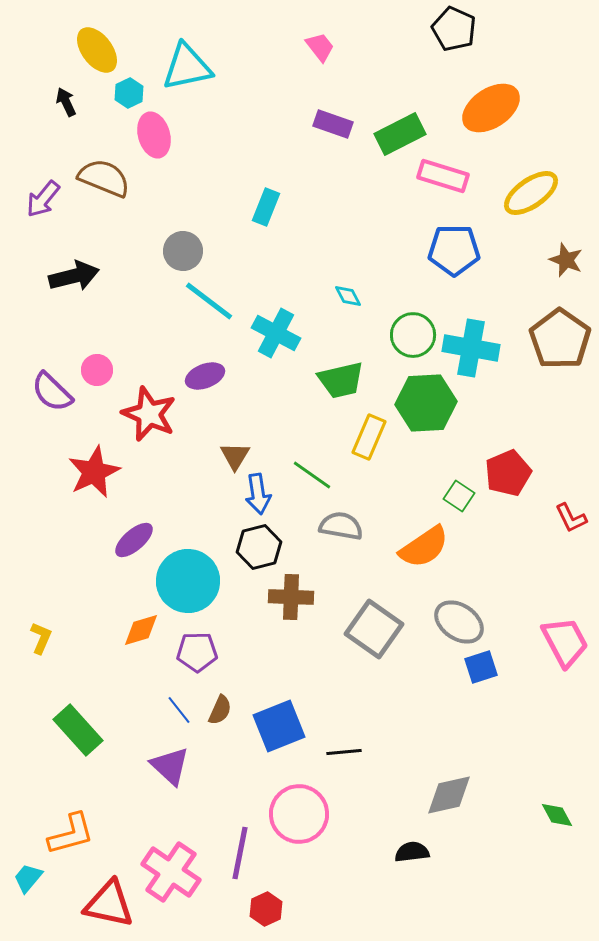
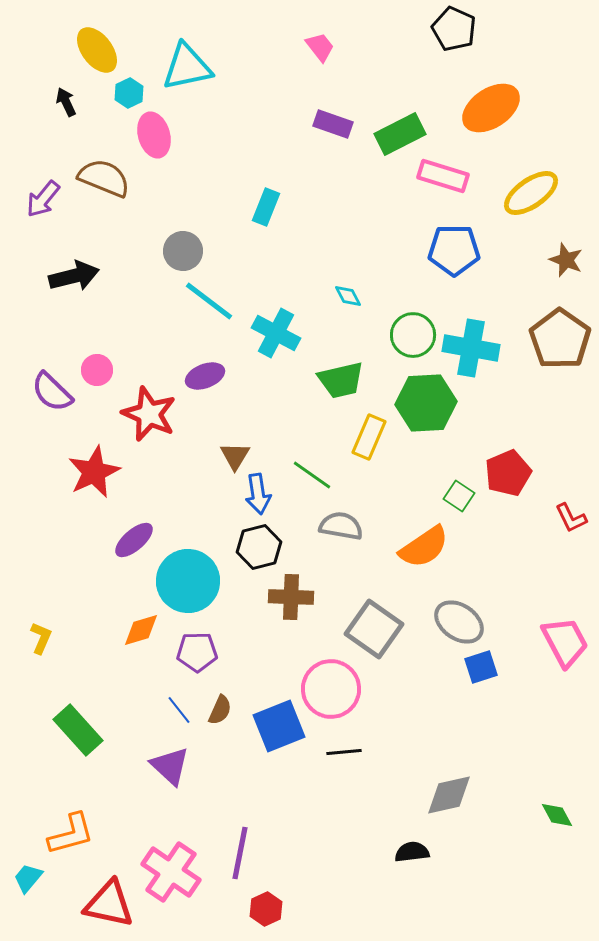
pink circle at (299, 814): moved 32 px right, 125 px up
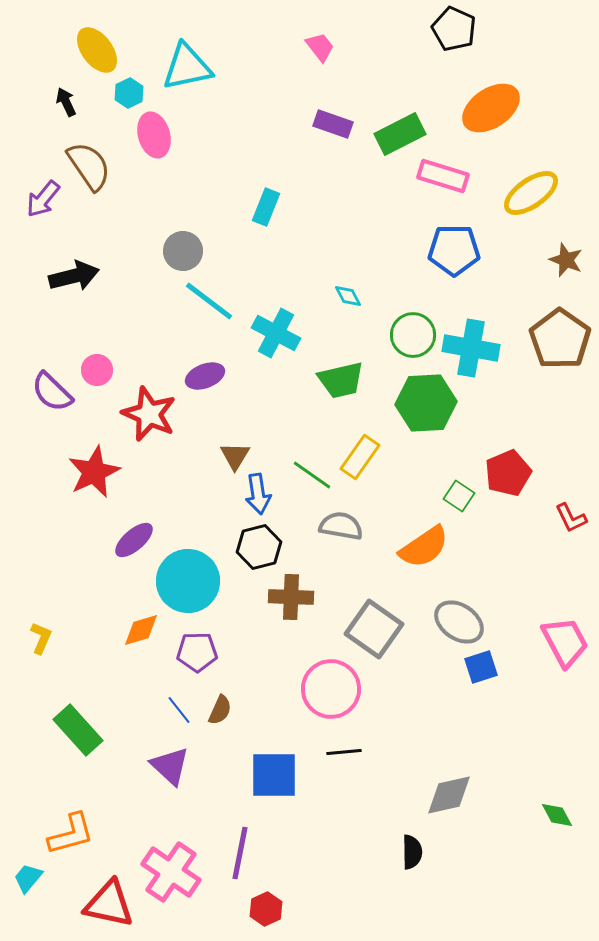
brown semicircle at (104, 178): moved 15 px left, 12 px up; rotated 34 degrees clockwise
yellow rectangle at (369, 437): moved 9 px left, 20 px down; rotated 12 degrees clockwise
blue square at (279, 726): moved 5 px left, 49 px down; rotated 22 degrees clockwise
black semicircle at (412, 852): rotated 96 degrees clockwise
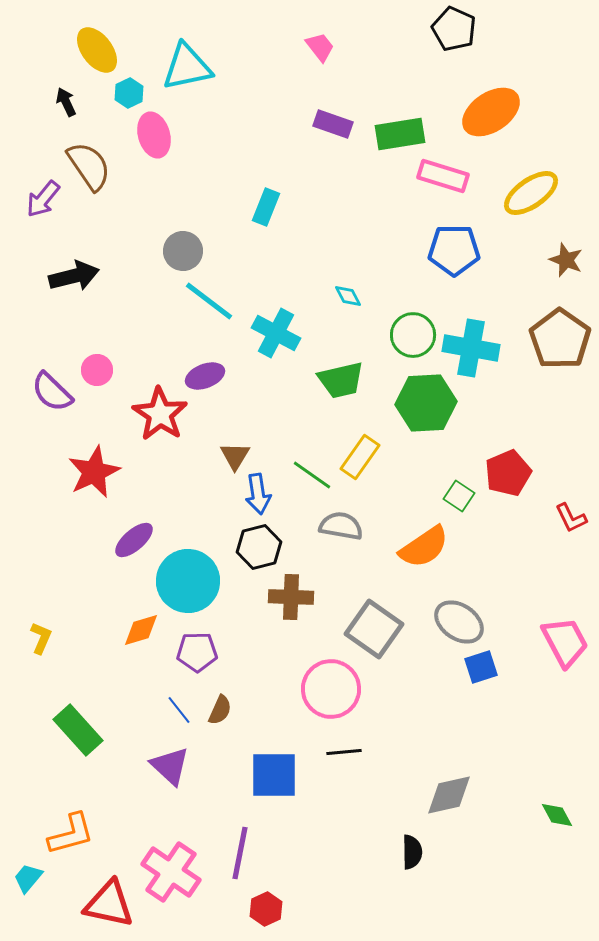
orange ellipse at (491, 108): moved 4 px down
green rectangle at (400, 134): rotated 18 degrees clockwise
red star at (149, 414): moved 11 px right; rotated 10 degrees clockwise
